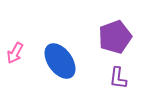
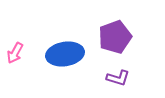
blue ellipse: moved 5 px right, 7 px up; rotated 63 degrees counterclockwise
purple L-shape: rotated 80 degrees counterclockwise
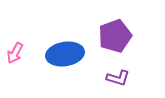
purple pentagon: moved 1 px up
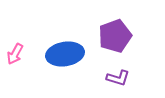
pink arrow: moved 1 px down
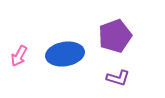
pink arrow: moved 4 px right, 2 px down
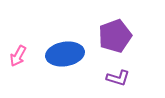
pink arrow: moved 1 px left
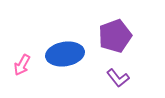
pink arrow: moved 4 px right, 9 px down
purple L-shape: rotated 35 degrees clockwise
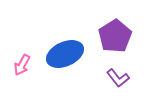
purple pentagon: rotated 12 degrees counterclockwise
blue ellipse: rotated 15 degrees counterclockwise
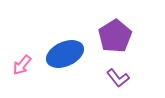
pink arrow: rotated 10 degrees clockwise
